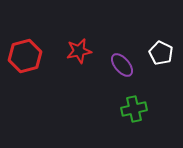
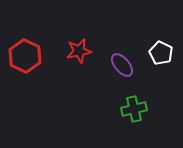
red hexagon: rotated 20 degrees counterclockwise
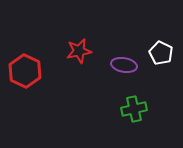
red hexagon: moved 15 px down
purple ellipse: moved 2 px right; rotated 40 degrees counterclockwise
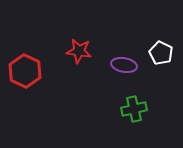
red star: rotated 20 degrees clockwise
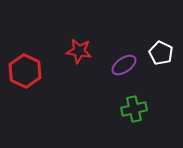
purple ellipse: rotated 45 degrees counterclockwise
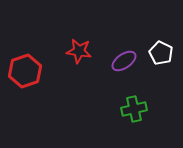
purple ellipse: moved 4 px up
red hexagon: rotated 16 degrees clockwise
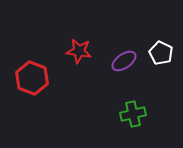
red hexagon: moved 7 px right, 7 px down; rotated 20 degrees counterclockwise
green cross: moved 1 px left, 5 px down
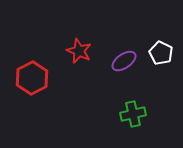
red star: rotated 15 degrees clockwise
red hexagon: rotated 12 degrees clockwise
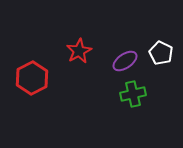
red star: rotated 20 degrees clockwise
purple ellipse: moved 1 px right
green cross: moved 20 px up
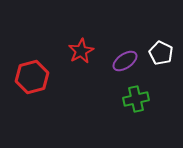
red star: moved 2 px right
red hexagon: moved 1 px up; rotated 12 degrees clockwise
green cross: moved 3 px right, 5 px down
